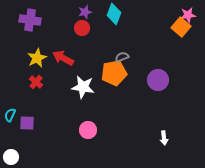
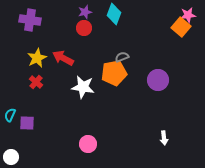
red circle: moved 2 px right
pink circle: moved 14 px down
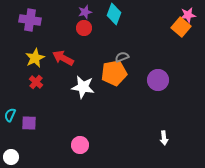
yellow star: moved 2 px left
purple square: moved 2 px right
pink circle: moved 8 px left, 1 px down
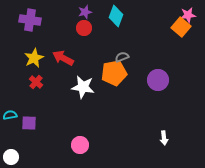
cyan diamond: moved 2 px right, 2 px down
yellow star: moved 1 px left
cyan semicircle: rotated 56 degrees clockwise
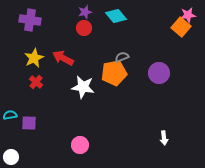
cyan diamond: rotated 60 degrees counterclockwise
purple circle: moved 1 px right, 7 px up
